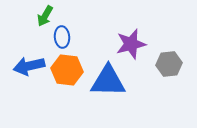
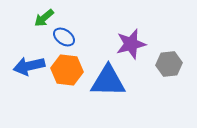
green arrow: moved 1 px left, 2 px down; rotated 20 degrees clockwise
blue ellipse: moved 2 px right; rotated 50 degrees counterclockwise
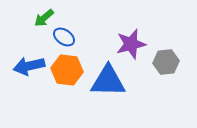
gray hexagon: moved 3 px left, 2 px up
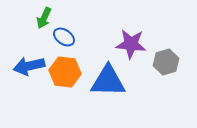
green arrow: rotated 25 degrees counterclockwise
purple star: rotated 20 degrees clockwise
gray hexagon: rotated 10 degrees counterclockwise
orange hexagon: moved 2 px left, 2 px down
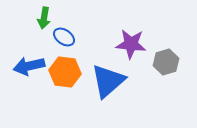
green arrow: rotated 15 degrees counterclockwise
blue triangle: rotated 42 degrees counterclockwise
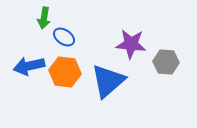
gray hexagon: rotated 20 degrees clockwise
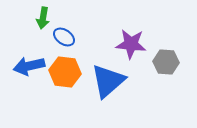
green arrow: moved 1 px left
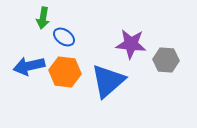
gray hexagon: moved 2 px up
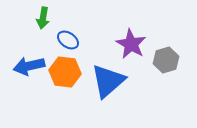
blue ellipse: moved 4 px right, 3 px down
purple star: rotated 24 degrees clockwise
gray hexagon: rotated 20 degrees counterclockwise
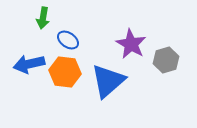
blue arrow: moved 2 px up
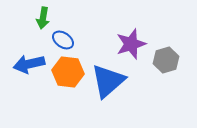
blue ellipse: moved 5 px left
purple star: rotated 24 degrees clockwise
orange hexagon: moved 3 px right
